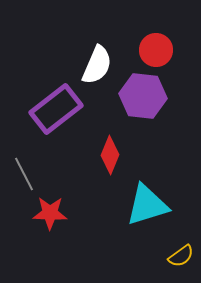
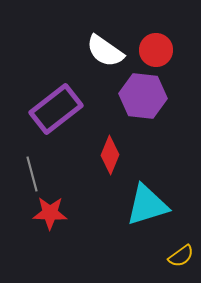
white semicircle: moved 8 px right, 14 px up; rotated 102 degrees clockwise
gray line: moved 8 px right; rotated 12 degrees clockwise
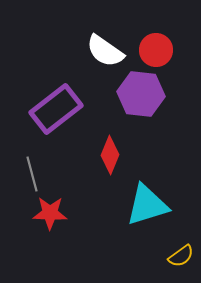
purple hexagon: moved 2 px left, 2 px up
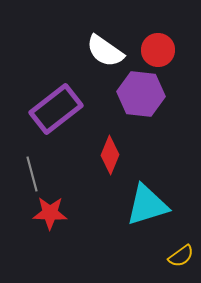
red circle: moved 2 px right
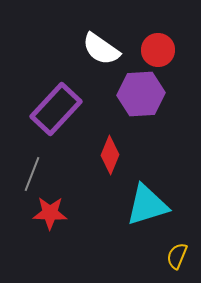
white semicircle: moved 4 px left, 2 px up
purple hexagon: rotated 9 degrees counterclockwise
purple rectangle: rotated 9 degrees counterclockwise
gray line: rotated 36 degrees clockwise
yellow semicircle: moved 4 px left; rotated 148 degrees clockwise
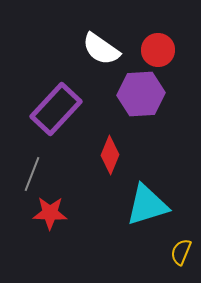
yellow semicircle: moved 4 px right, 4 px up
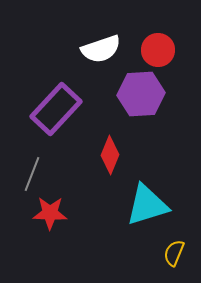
white semicircle: rotated 54 degrees counterclockwise
yellow semicircle: moved 7 px left, 1 px down
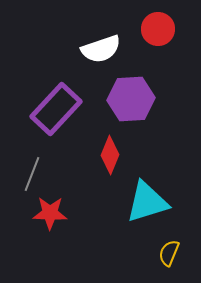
red circle: moved 21 px up
purple hexagon: moved 10 px left, 5 px down
cyan triangle: moved 3 px up
yellow semicircle: moved 5 px left
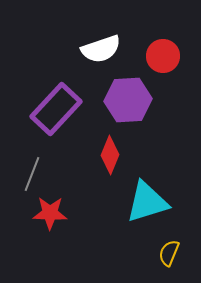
red circle: moved 5 px right, 27 px down
purple hexagon: moved 3 px left, 1 px down
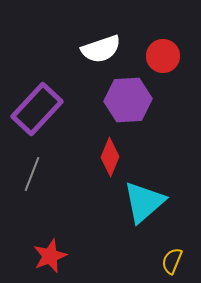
purple rectangle: moved 19 px left
red diamond: moved 2 px down
cyan triangle: moved 3 px left; rotated 24 degrees counterclockwise
red star: moved 43 px down; rotated 24 degrees counterclockwise
yellow semicircle: moved 3 px right, 8 px down
